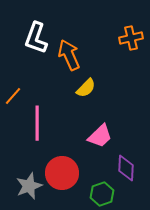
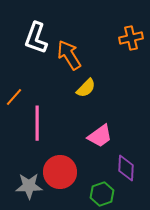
orange arrow: rotated 8 degrees counterclockwise
orange line: moved 1 px right, 1 px down
pink trapezoid: rotated 8 degrees clockwise
red circle: moved 2 px left, 1 px up
gray star: rotated 20 degrees clockwise
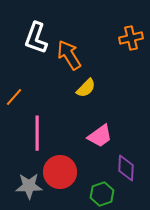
pink line: moved 10 px down
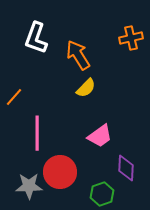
orange arrow: moved 9 px right
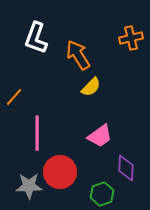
yellow semicircle: moved 5 px right, 1 px up
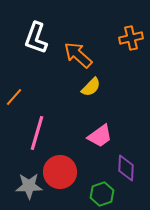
orange arrow: rotated 16 degrees counterclockwise
pink line: rotated 16 degrees clockwise
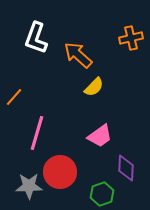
yellow semicircle: moved 3 px right
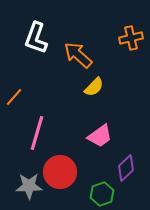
purple diamond: rotated 44 degrees clockwise
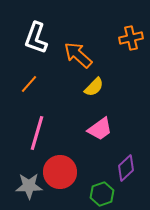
orange line: moved 15 px right, 13 px up
pink trapezoid: moved 7 px up
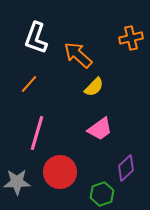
gray star: moved 12 px left, 4 px up
